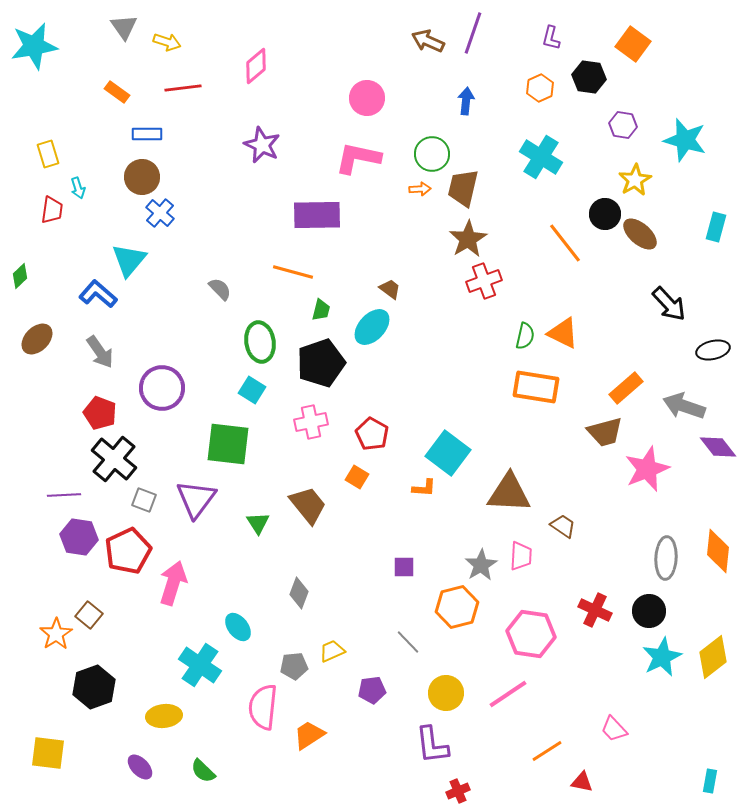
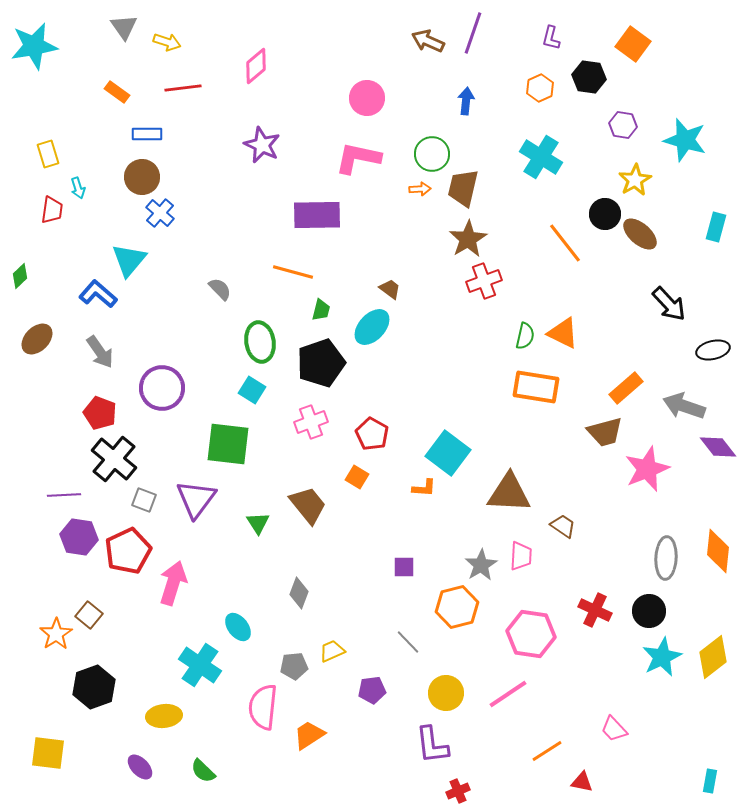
pink cross at (311, 422): rotated 8 degrees counterclockwise
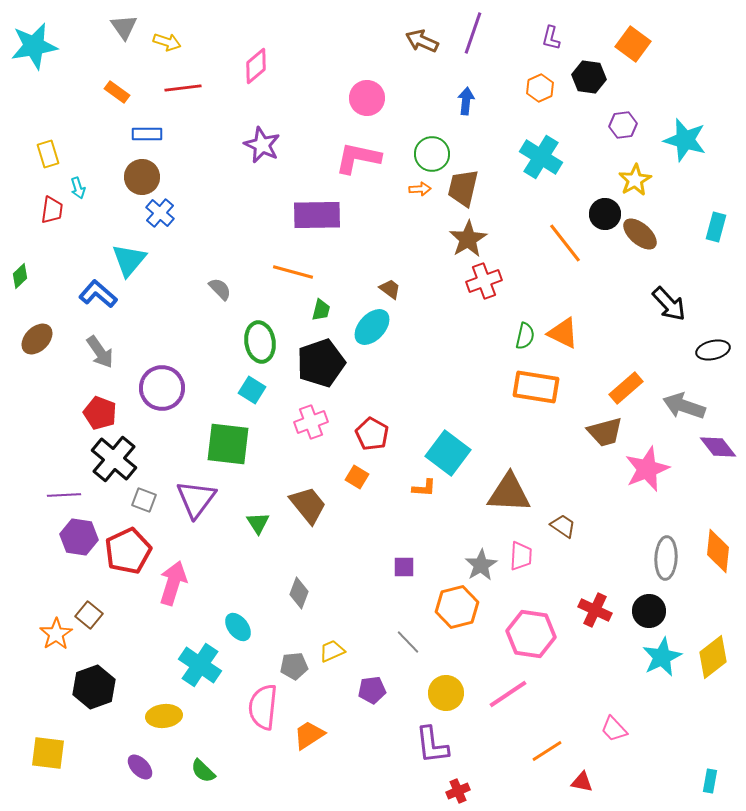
brown arrow at (428, 41): moved 6 px left
purple hexagon at (623, 125): rotated 16 degrees counterclockwise
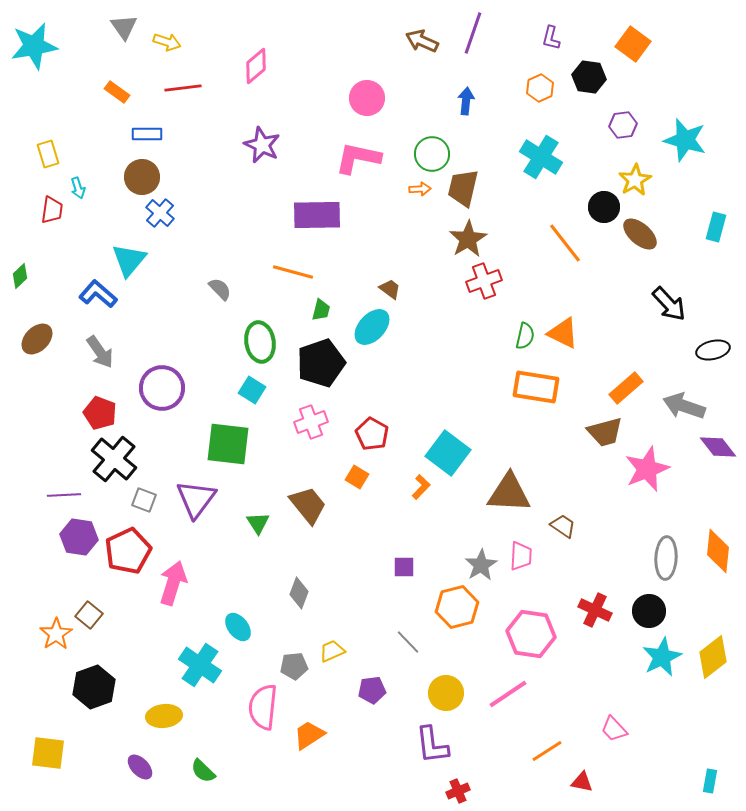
black circle at (605, 214): moved 1 px left, 7 px up
orange L-shape at (424, 488): moved 3 px left, 1 px up; rotated 50 degrees counterclockwise
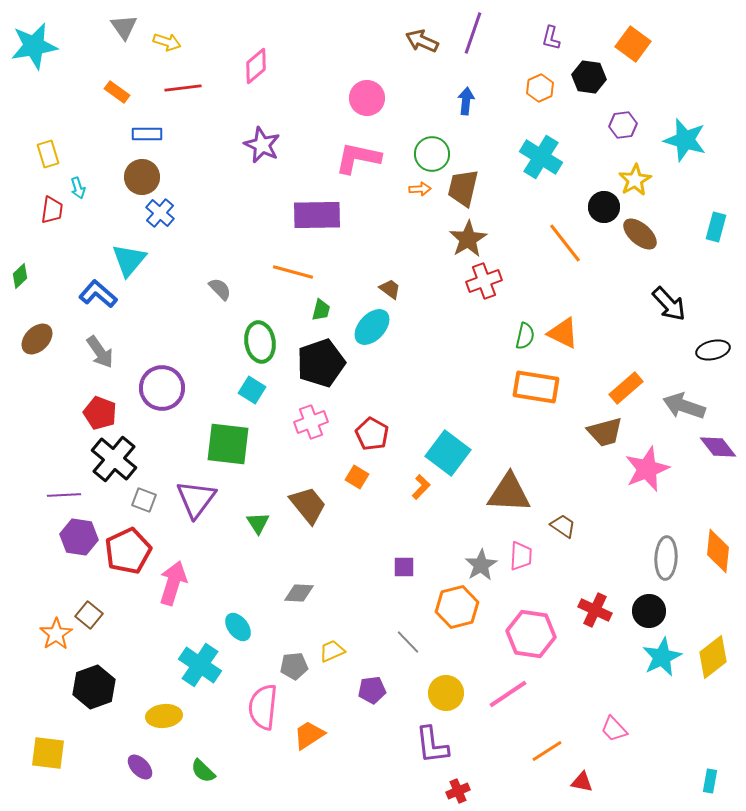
gray diamond at (299, 593): rotated 72 degrees clockwise
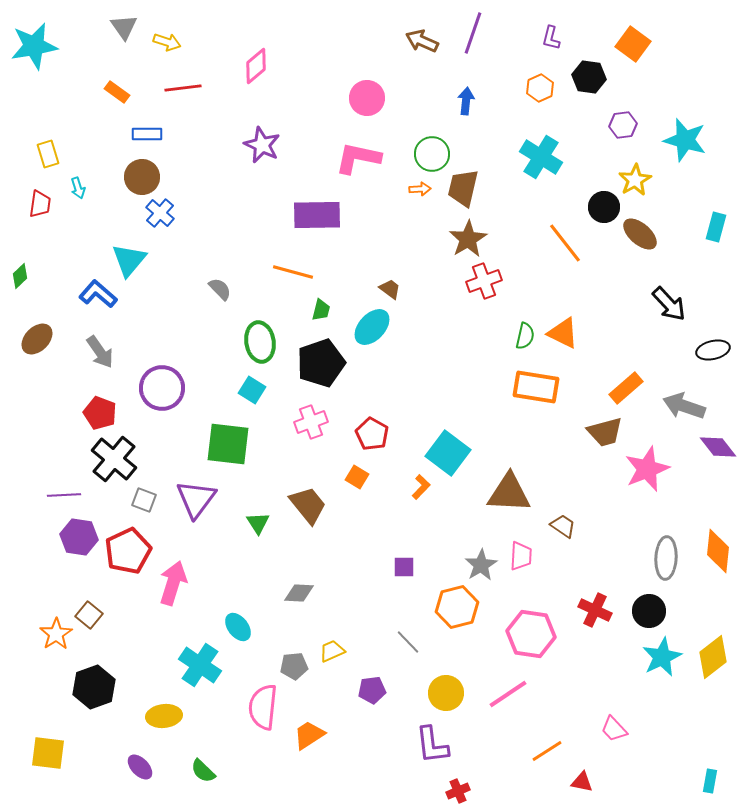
red trapezoid at (52, 210): moved 12 px left, 6 px up
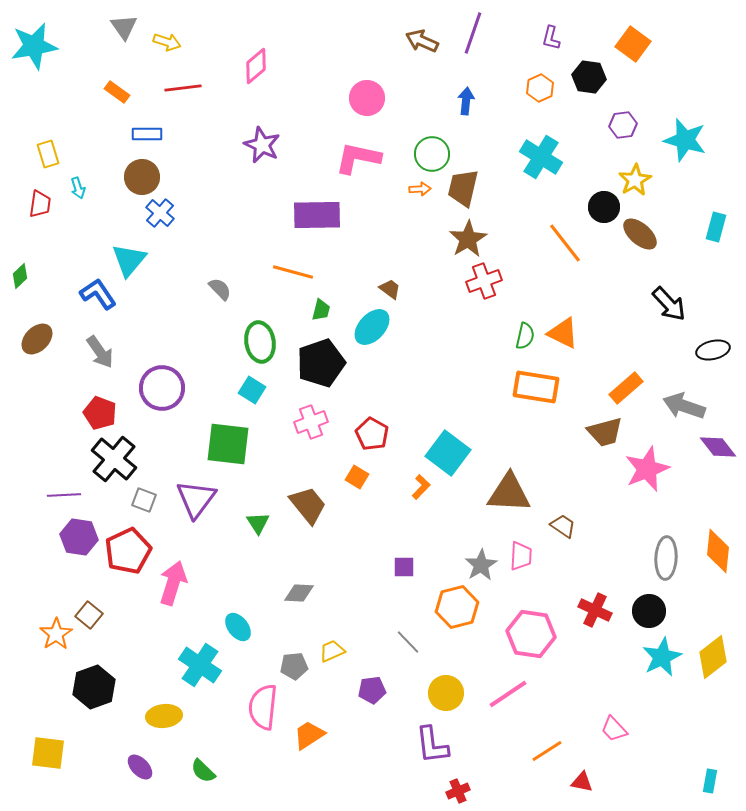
blue L-shape at (98, 294): rotated 15 degrees clockwise
